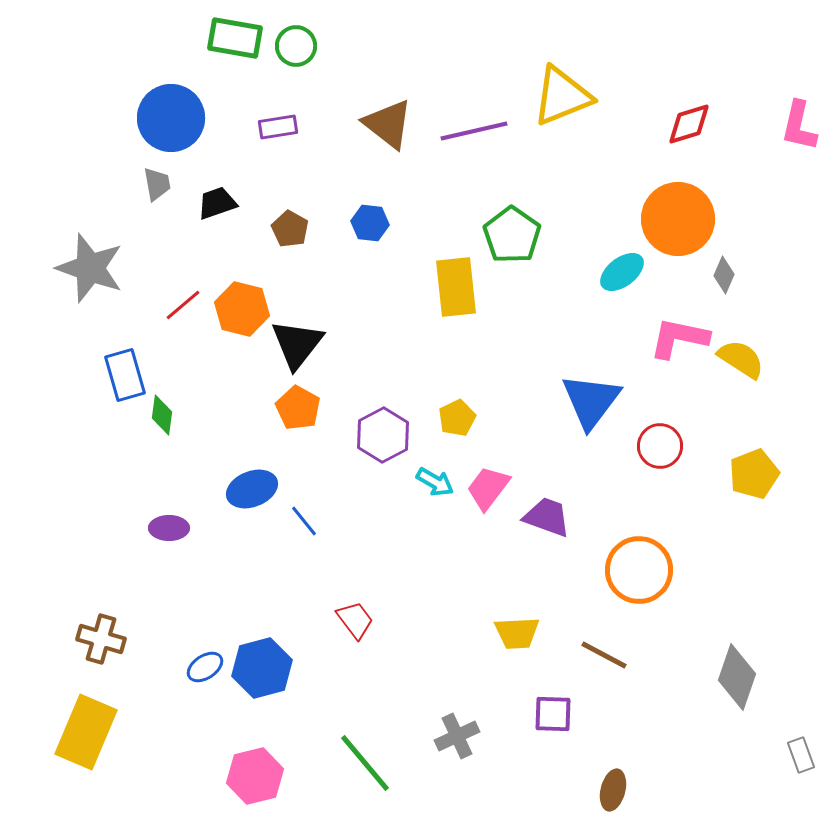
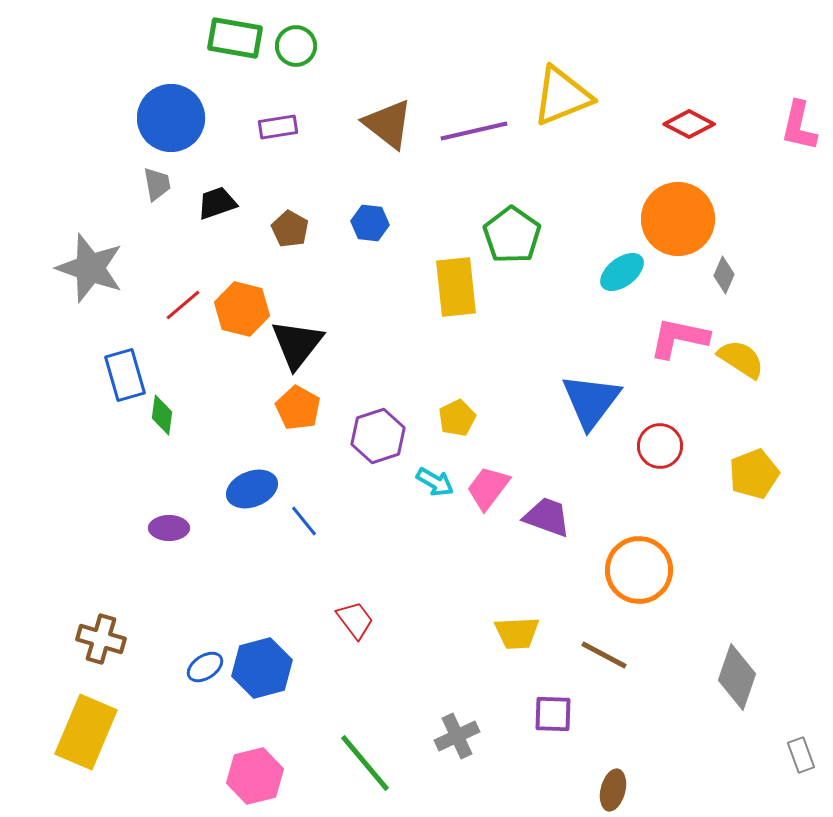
red diamond at (689, 124): rotated 45 degrees clockwise
purple hexagon at (383, 435): moved 5 px left, 1 px down; rotated 10 degrees clockwise
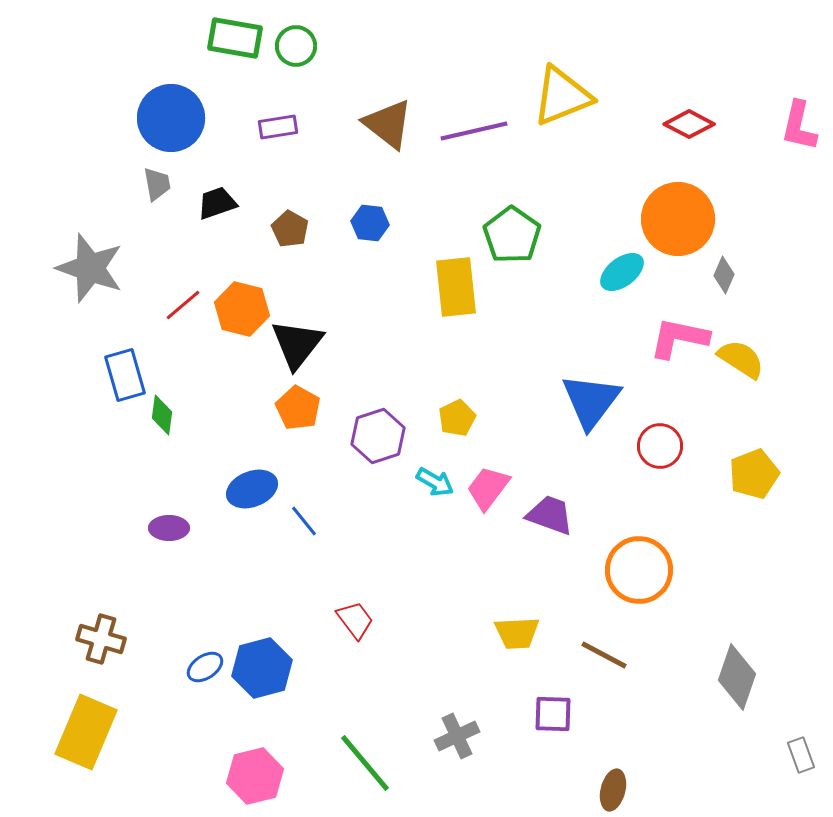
purple trapezoid at (547, 517): moved 3 px right, 2 px up
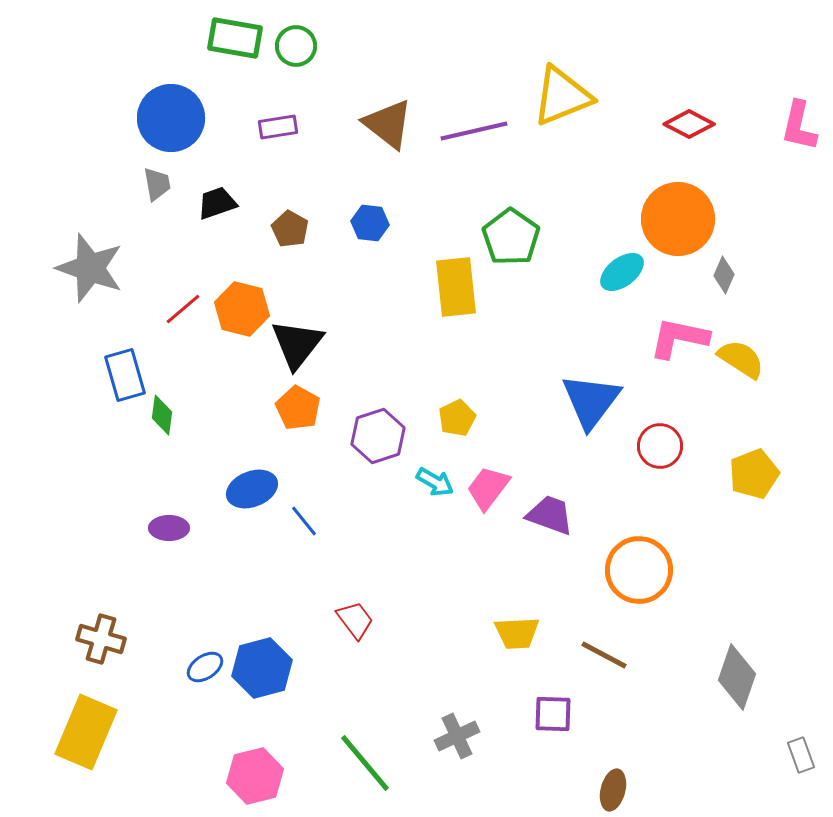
green pentagon at (512, 235): moved 1 px left, 2 px down
red line at (183, 305): moved 4 px down
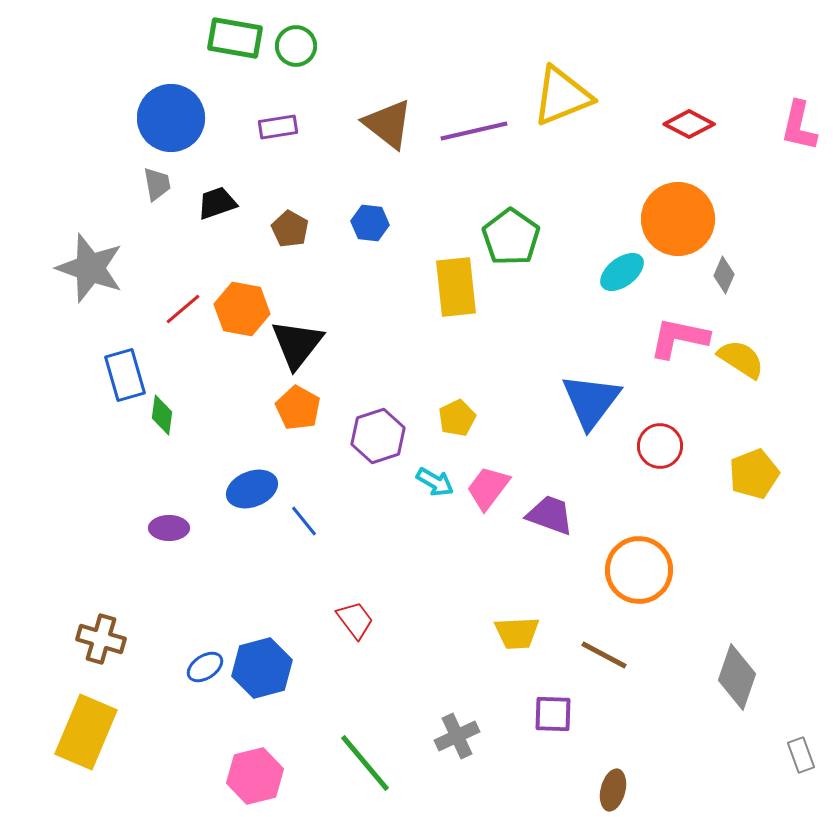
orange hexagon at (242, 309): rotated 4 degrees counterclockwise
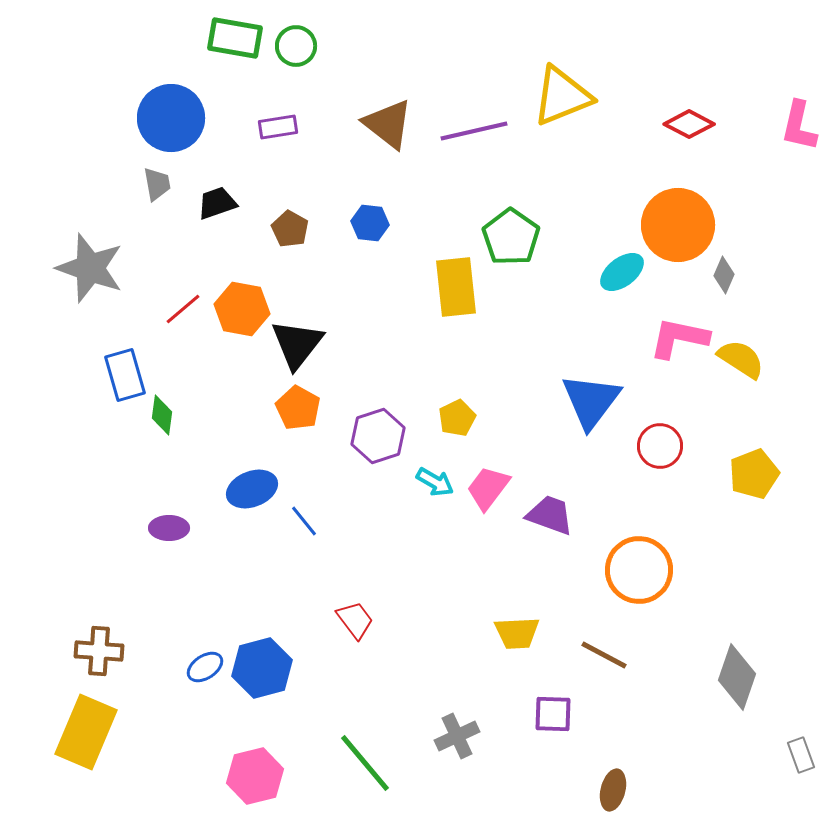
orange circle at (678, 219): moved 6 px down
brown cross at (101, 639): moved 2 px left, 12 px down; rotated 12 degrees counterclockwise
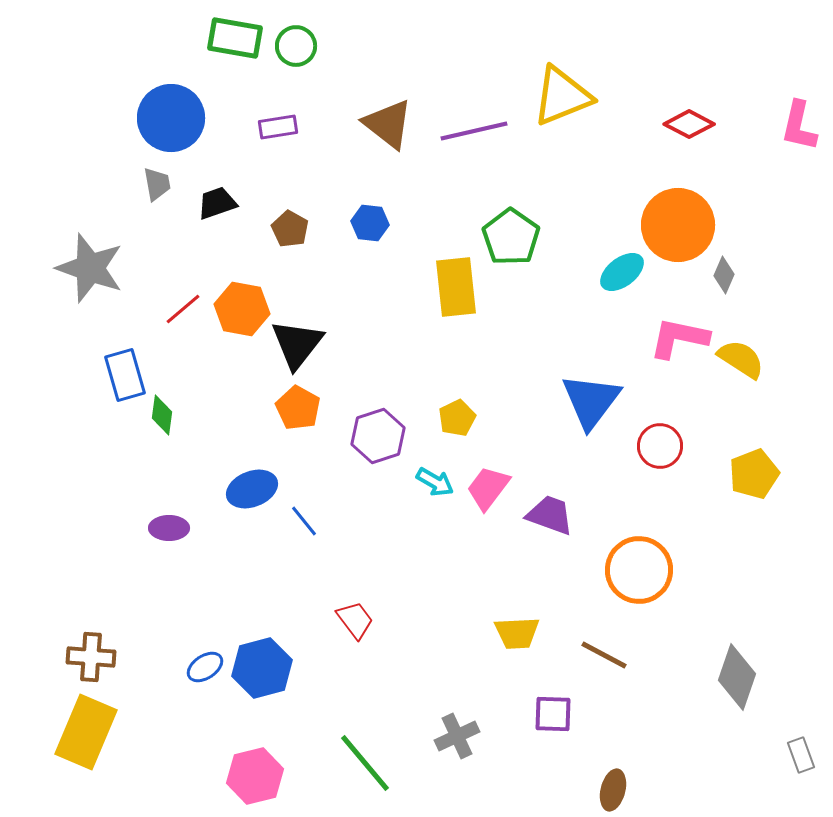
brown cross at (99, 651): moved 8 px left, 6 px down
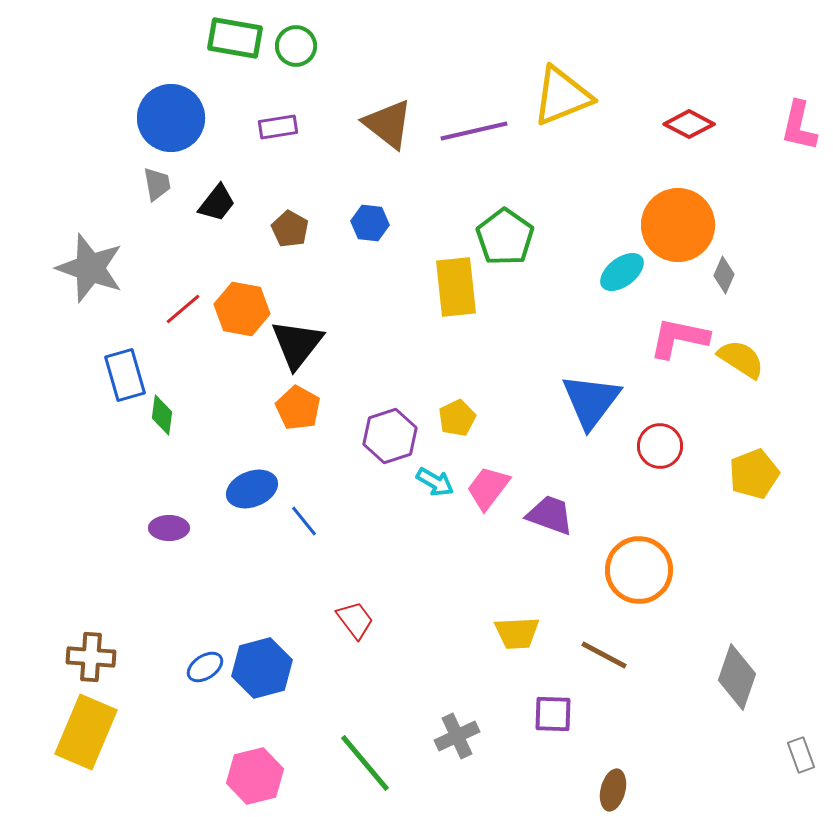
black trapezoid at (217, 203): rotated 147 degrees clockwise
green pentagon at (511, 237): moved 6 px left
purple hexagon at (378, 436): moved 12 px right
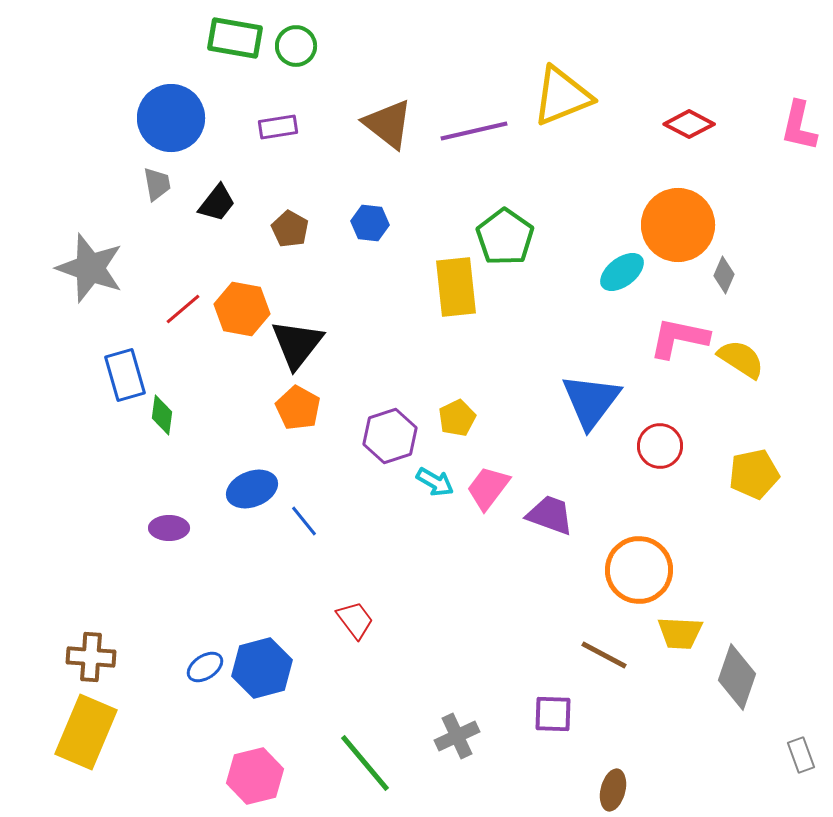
yellow pentagon at (754, 474): rotated 9 degrees clockwise
yellow trapezoid at (517, 633): moved 163 px right; rotated 6 degrees clockwise
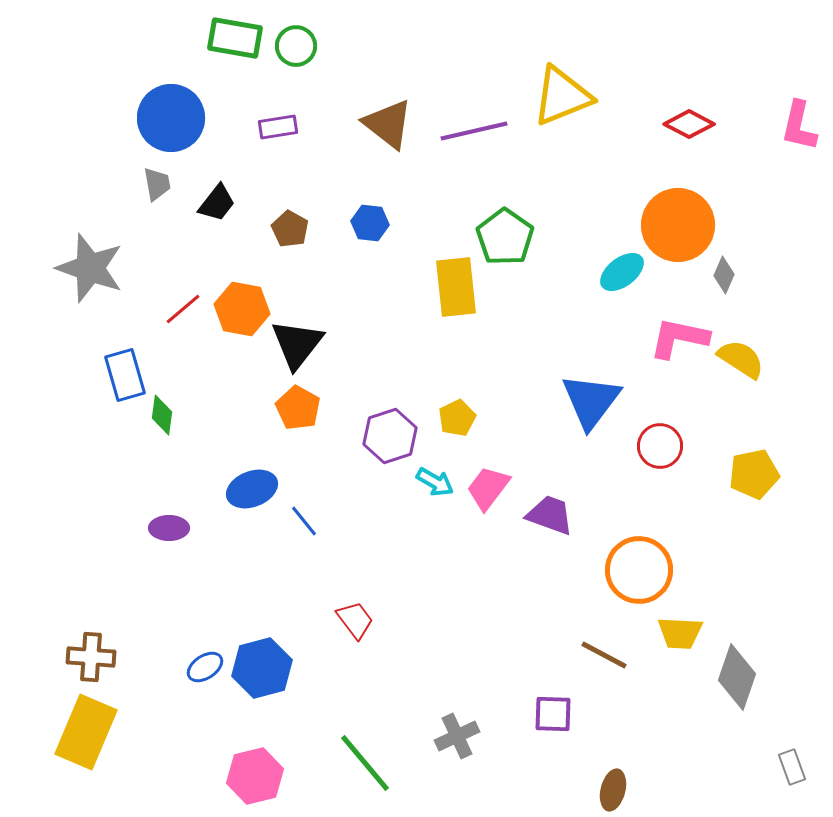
gray rectangle at (801, 755): moved 9 px left, 12 px down
